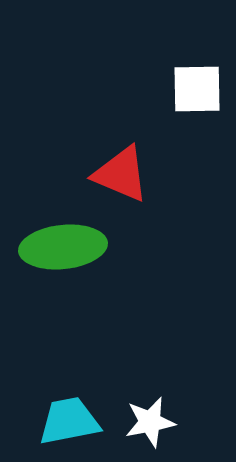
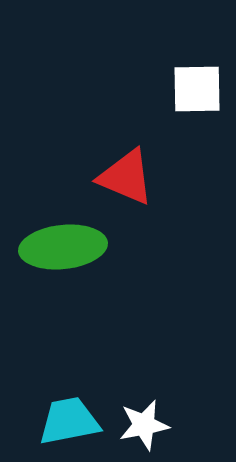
red triangle: moved 5 px right, 3 px down
white star: moved 6 px left, 3 px down
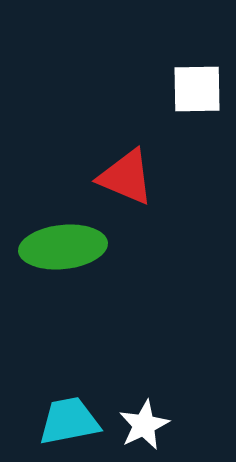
white star: rotated 15 degrees counterclockwise
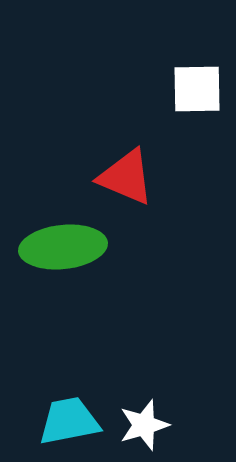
white star: rotated 9 degrees clockwise
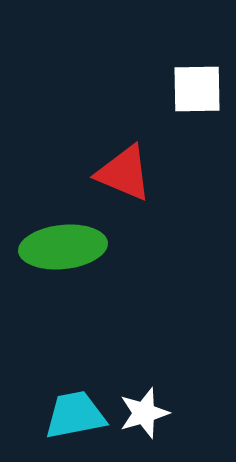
red triangle: moved 2 px left, 4 px up
cyan trapezoid: moved 6 px right, 6 px up
white star: moved 12 px up
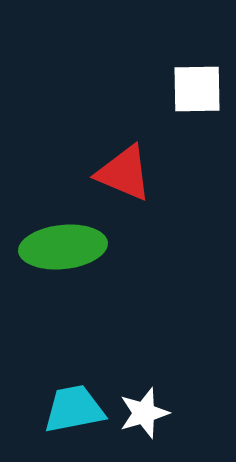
cyan trapezoid: moved 1 px left, 6 px up
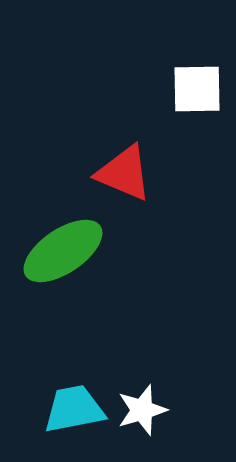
green ellipse: moved 4 px down; rotated 28 degrees counterclockwise
white star: moved 2 px left, 3 px up
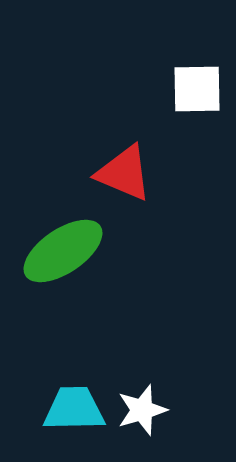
cyan trapezoid: rotated 10 degrees clockwise
